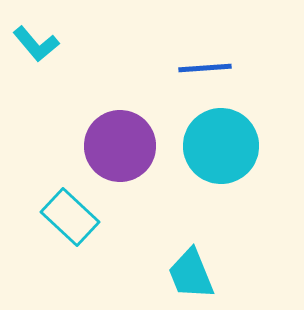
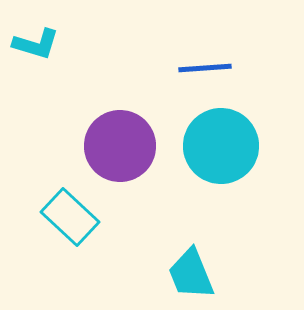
cyan L-shape: rotated 33 degrees counterclockwise
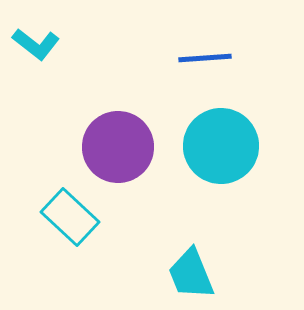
cyan L-shape: rotated 21 degrees clockwise
blue line: moved 10 px up
purple circle: moved 2 px left, 1 px down
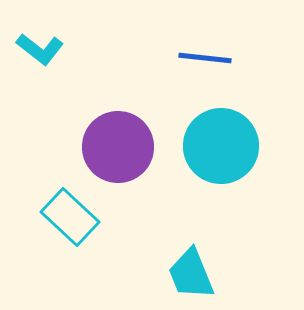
cyan L-shape: moved 4 px right, 5 px down
blue line: rotated 10 degrees clockwise
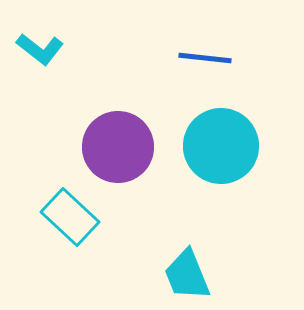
cyan trapezoid: moved 4 px left, 1 px down
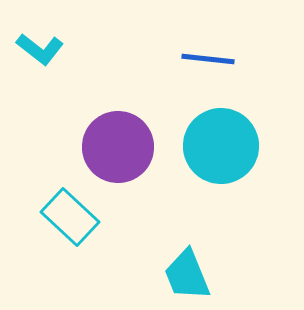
blue line: moved 3 px right, 1 px down
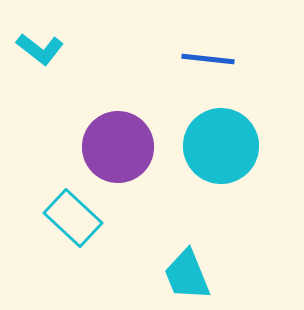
cyan rectangle: moved 3 px right, 1 px down
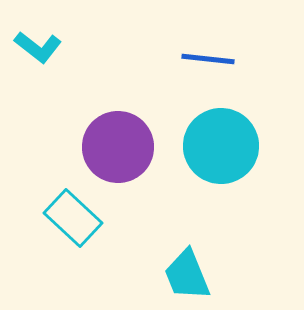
cyan L-shape: moved 2 px left, 2 px up
